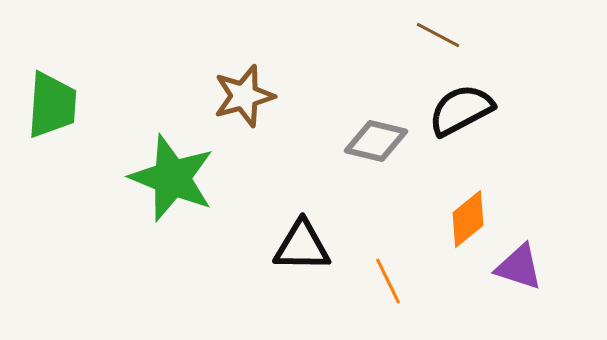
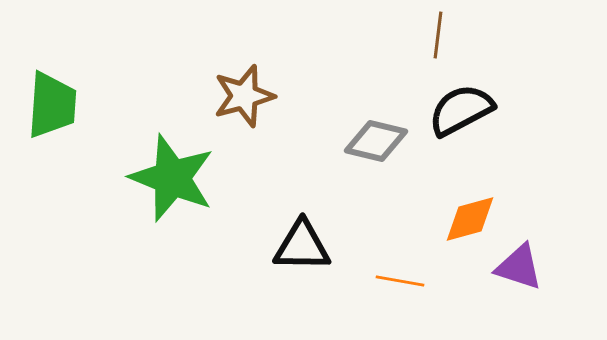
brown line: rotated 69 degrees clockwise
orange diamond: moved 2 px right; rotated 24 degrees clockwise
orange line: moved 12 px right; rotated 54 degrees counterclockwise
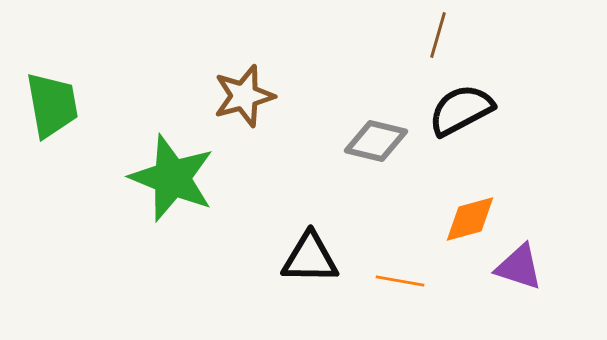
brown line: rotated 9 degrees clockwise
green trapezoid: rotated 14 degrees counterclockwise
black triangle: moved 8 px right, 12 px down
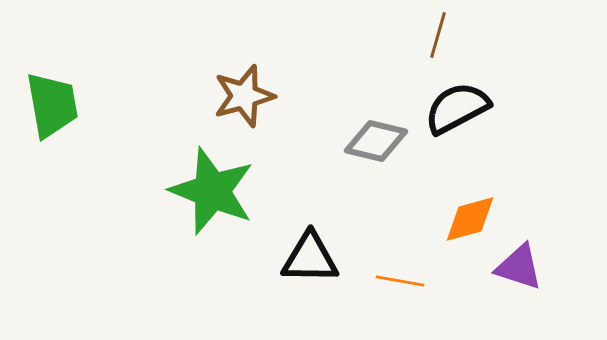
black semicircle: moved 4 px left, 2 px up
green star: moved 40 px right, 13 px down
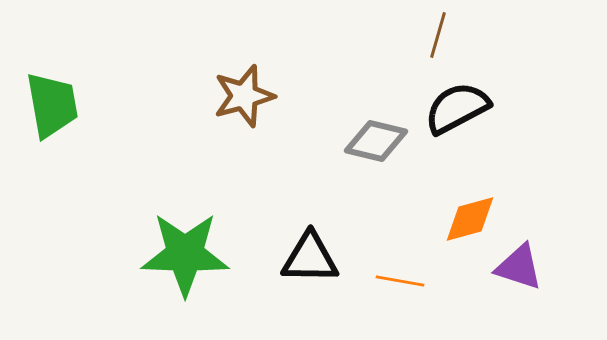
green star: moved 27 px left, 63 px down; rotated 20 degrees counterclockwise
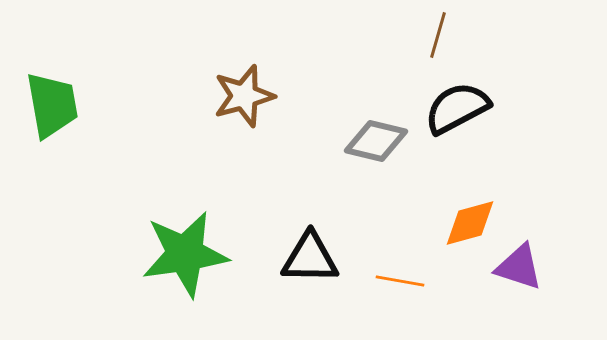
orange diamond: moved 4 px down
green star: rotated 10 degrees counterclockwise
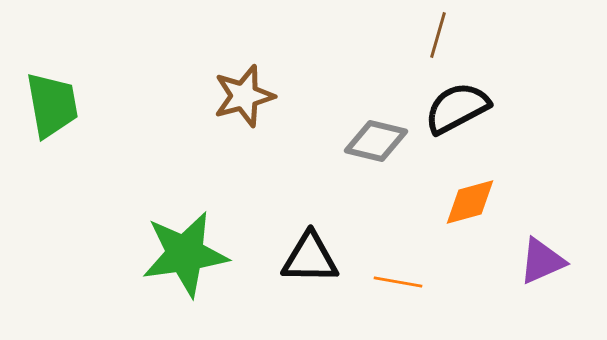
orange diamond: moved 21 px up
purple triangle: moved 23 px right, 6 px up; rotated 42 degrees counterclockwise
orange line: moved 2 px left, 1 px down
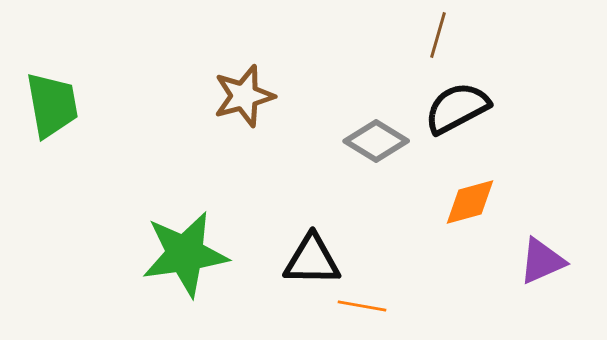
gray diamond: rotated 18 degrees clockwise
black triangle: moved 2 px right, 2 px down
orange line: moved 36 px left, 24 px down
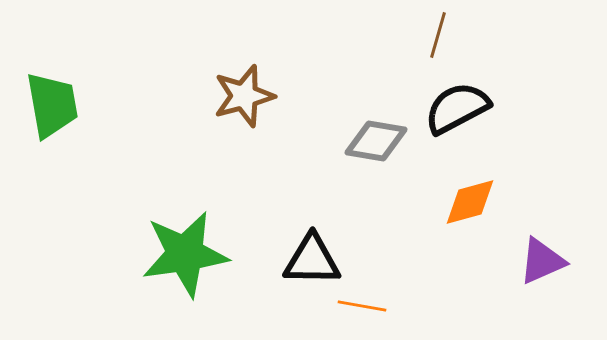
gray diamond: rotated 22 degrees counterclockwise
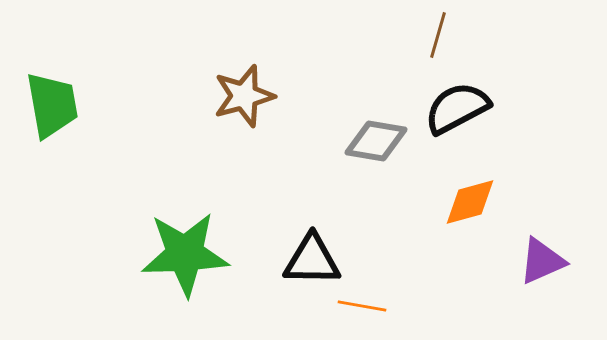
green star: rotated 6 degrees clockwise
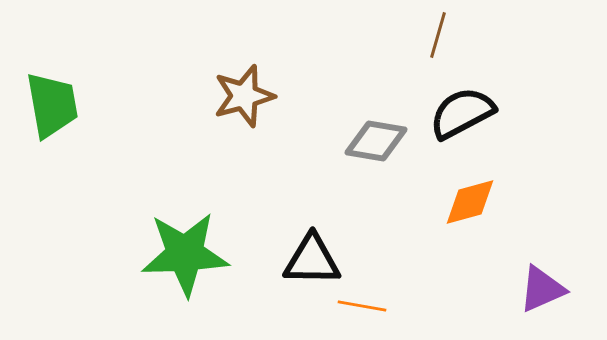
black semicircle: moved 5 px right, 5 px down
purple triangle: moved 28 px down
